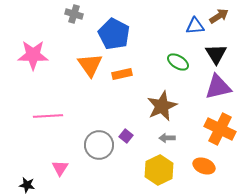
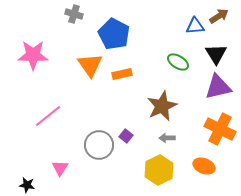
pink line: rotated 36 degrees counterclockwise
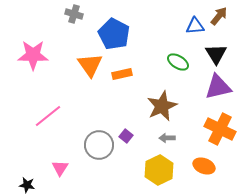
brown arrow: rotated 18 degrees counterclockwise
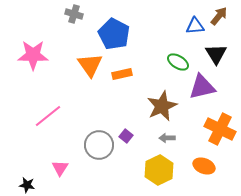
purple triangle: moved 16 px left
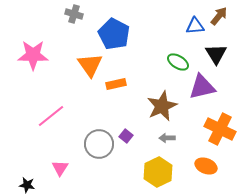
orange rectangle: moved 6 px left, 10 px down
pink line: moved 3 px right
gray circle: moved 1 px up
orange ellipse: moved 2 px right
yellow hexagon: moved 1 px left, 2 px down
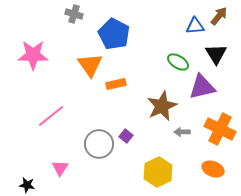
gray arrow: moved 15 px right, 6 px up
orange ellipse: moved 7 px right, 3 px down
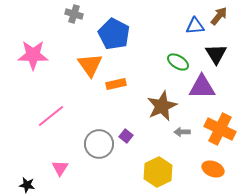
purple triangle: rotated 12 degrees clockwise
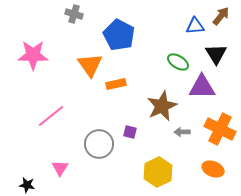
brown arrow: moved 2 px right
blue pentagon: moved 5 px right, 1 px down
purple square: moved 4 px right, 4 px up; rotated 24 degrees counterclockwise
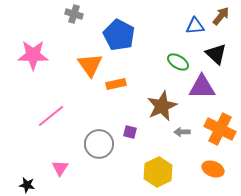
black triangle: rotated 15 degrees counterclockwise
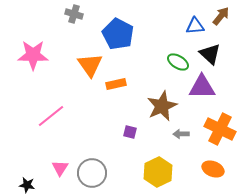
blue pentagon: moved 1 px left, 1 px up
black triangle: moved 6 px left
gray arrow: moved 1 px left, 2 px down
gray circle: moved 7 px left, 29 px down
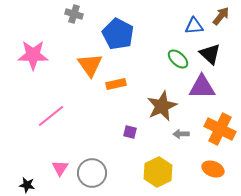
blue triangle: moved 1 px left
green ellipse: moved 3 px up; rotated 10 degrees clockwise
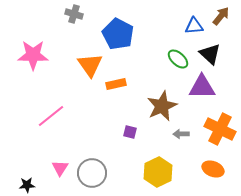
black star: rotated 14 degrees counterclockwise
